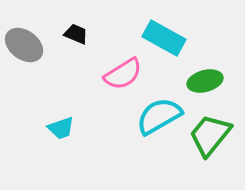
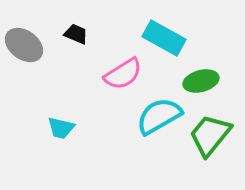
green ellipse: moved 4 px left
cyan trapezoid: rotated 32 degrees clockwise
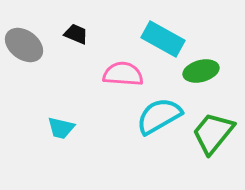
cyan rectangle: moved 1 px left, 1 px down
pink semicircle: rotated 144 degrees counterclockwise
green ellipse: moved 10 px up
green trapezoid: moved 3 px right, 2 px up
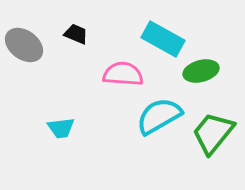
cyan trapezoid: rotated 20 degrees counterclockwise
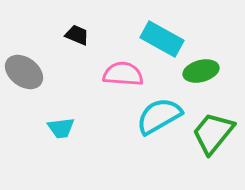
black trapezoid: moved 1 px right, 1 px down
cyan rectangle: moved 1 px left
gray ellipse: moved 27 px down
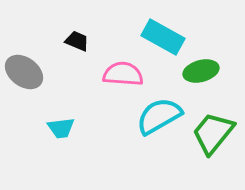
black trapezoid: moved 6 px down
cyan rectangle: moved 1 px right, 2 px up
